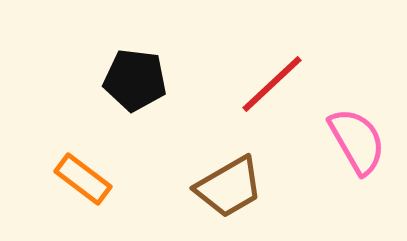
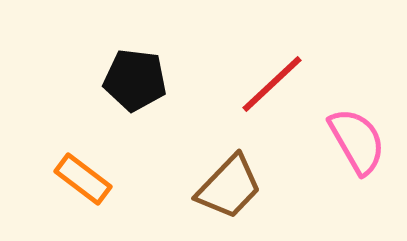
brown trapezoid: rotated 16 degrees counterclockwise
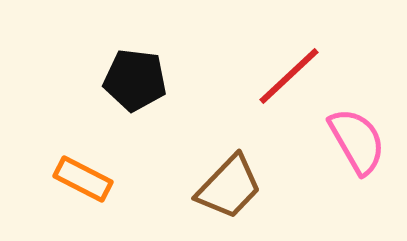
red line: moved 17 px right, 8 px up
orange rectangle: rotated 10 degrees counterclockwise
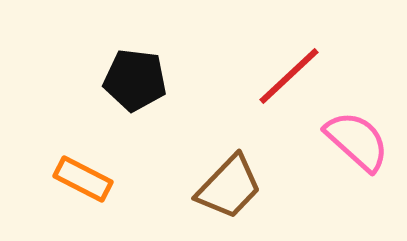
pink semicircle: rotated 18 degrees counterclockwise
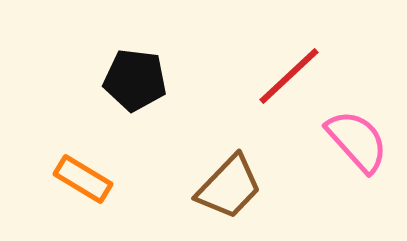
pink semicircle: rotated 6 degrees clockwise
orange rectangle: rotated 4 degrees clockwise
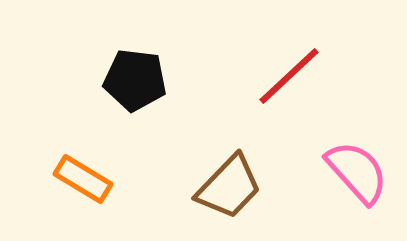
pink semicircle: moved 31 px down
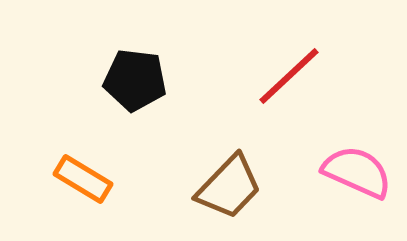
pink semicircle: rotated 24 degrees counterclockwise
